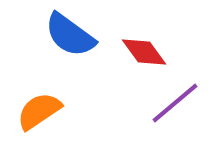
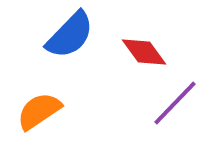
blue semicircle: rotated 82 degrees counterclockwise
purple line: rotated 6 degrees counterclockwise
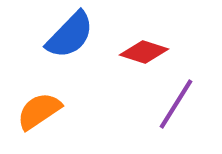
red diamond: rotated 36 degrees counterclockwise
purple line: moved 1 px right, 1 px down; rotated 12 degrees counterclockwise
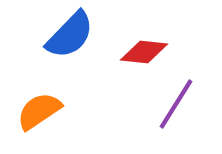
red diamond: rotated 12 degrees counterclockwise
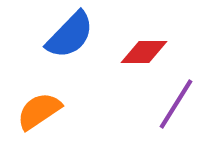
red diamond: rotated 6 degrees counterclockwise
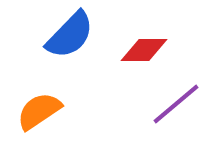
red diamond: moved 2 px up
purple line: rotated 18 degrees clockwise
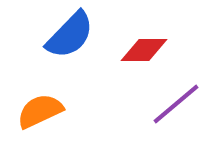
orange semicircle: moved 1 px right; rotated 9 degrees clockwise
